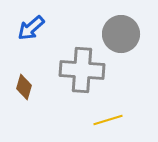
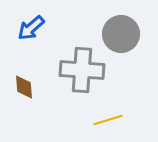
brown diamond: rotated 20 degrees counterclockwise
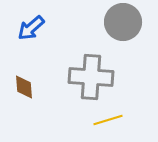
gray circle: moved 2 px right, 12 px up
gray cross: moved 9 px right, 7 px down
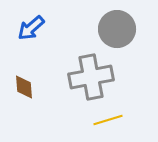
gray circle: moved 6 px left, 7 px down
gray cross: rotated 15 degrees counterclockwise
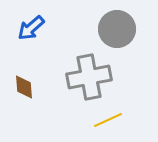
gray cross: moved 2 px left
yellow line: rotated 8 degrees counterclockwise
